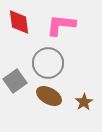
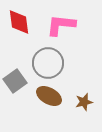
brown star: rotated 18 degrees clockwise
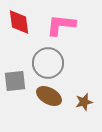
gray square: rotated 30 degrees clockwise
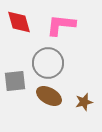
red diamond: rotated 8 degrees counterclockwise
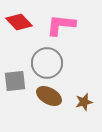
red diamond: rotated 28 degrees counterclockwise
gray circle: moved 1 px left
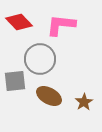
gray circle: moved 7 px left, 4 px up
brown star: rotated 18 degrees counterclockwise
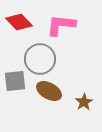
brown ellipse: moved 5 px up
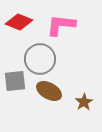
red diamond: rotated 24 degrees counterclockwise
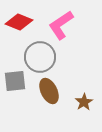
pink L-shape: rotated 40 degrees counterclockwise
gray circle: moved 2 px up
brown ellipse: rotated 35 degrees clockwise
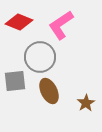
brown star: moved 2 px right, 1 px down
